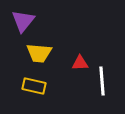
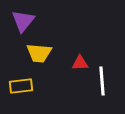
yellow rectangle: moved 13 px left; rotated 20 degrees counterclockwise
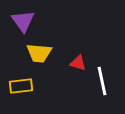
purple triangle: rotated 15 degrees counterclockwise
red triangle: moved 2 px left; rotated 18 degrees clockwise
white line: rotated 8 degrees counterclockwise
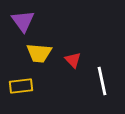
red triangle: moved 5 px left, 3 px up; rotated 30 degrees clockwise
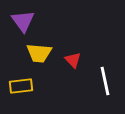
white line: moved 3 px right
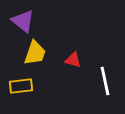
purple triangle: rotated 15 degrees counterclockwise
yellow trapezoid: moved 4 px left; rotated 76 degrees counterclockwise
red triangle: rotated 30 degrees counterclockwise
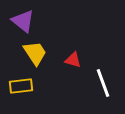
yellow trapezoid: rotated 52 degrees counterclockwise
white line: moved 2 px left, 2 px down; rotated 8 degrees counterclockwise
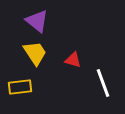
purple triangle: moved 14 px right
yellow rectangle: moved 1 px left, 1 px down
